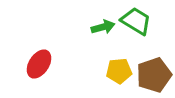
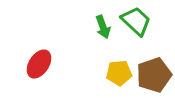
green trapezoid: rotated 12 degrees clockwise
green arrow: rotated 85 degrees clockwise
yellow pentagon: moved 2 px down
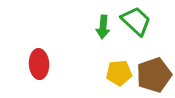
green arrow: rotated 25 degrees clockwise
red ellipse: rotated 36 degrees counterclockwise
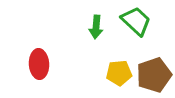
green arrow: moved 7 px left
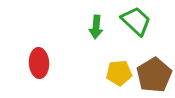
red ellipse: moved 1 px up
brown pentagon: rotated 12 degrees counterclockwise
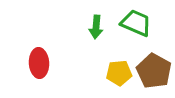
green trapezoid: moved 2 px down; rotated 20 degrees counterclockwise
brown pentagon: moved 4 px up; rotated 12 degrees counterclockwise
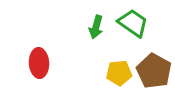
green trapezoid: moved 3 px left; rotated 12 degrees clockwise
green arrow: rotated 10 degrees clockwise
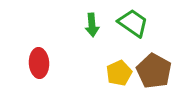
green arrow: moved 4 px left, 2 px up; rotated 20 degrees counterclockwise
yellow pentagon: rotated 20 degrees counterclockwise
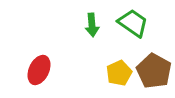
red ellipse: moved 7 px down; rotated 28 degrees clockwise
